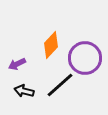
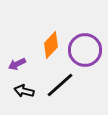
purple circle: moved 8 px up
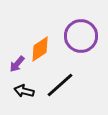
orange diamond: moved 11 px left, 4 px down; rotated 12 degrees clockwise
purple circle: moved 4 px left, 14 px up
purple arrow: rotated 24 degrees counterclockwise
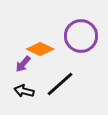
orange diamond: rotated 60 degrees clockwise
purple arrow: moved 6 px right
black line: moved 1 px up
